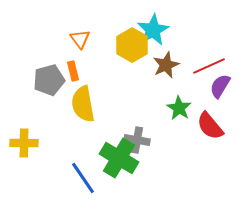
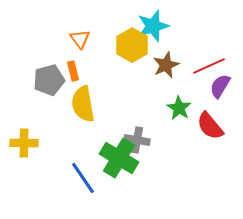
cyan star: moved 4 px up; rotated 12 degrees clockwise
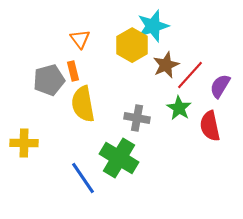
red line: moved 19 px left, 9 px down; rotated 24 degrees counterclockwise
red semicircle: rotated 28 degrees clockwise
gray cross: moved 22 px up
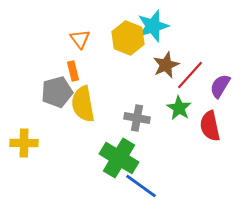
yellow hexagon: moved 4 px left, 7 px up; rotated 8 degrees counterclockwise
gray pentagon: moved 8 px right, 12 px down
blue line: moved 58 px right, 8 px down; rotated 20 degrees counterclockwise
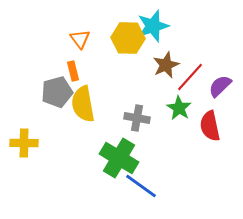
yellow hexagon: rotated 20 degrees counterclockwise
red line: moved 2 px down
purple semicircle: rotated 15 degrees clockwise
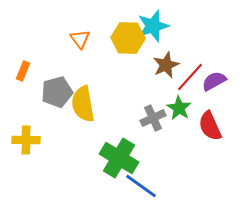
orange rectangle: moved 50 px left; rotated 36 degrees clockwise
purple semicircle: moved 6 px left, 5 px up; rotated 15 degrees clockwise
gray cross: moved 16 px right; rotated 35 degrees counterclockwise
red semicircle: rotated 12 degrees counterclockwise
yellow cross: moved 2 px right, 3 px up
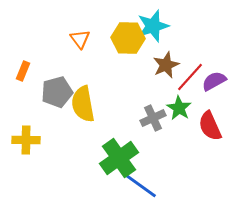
green cross: rotated 24 degrees clockwise
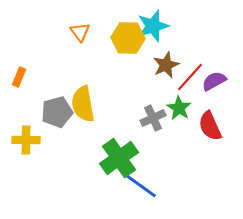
orange triangle: moved 7 px up
orange rectangle: moved 4 px left, 6 px down
gray pentagon: moved 20 px down
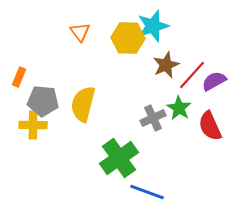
red line: moved 2 px right, 2 px up
yellow semicircle: rotated 24 degrees clockwise
gray pentagon: moved 14 px left, 11 px up; rotated 20 degrees clockwise
yellow cross: moved 7 px right, 15 px up
blue line: moved 6 px right, 6 px down; rotated 16 degrees counterclockwise
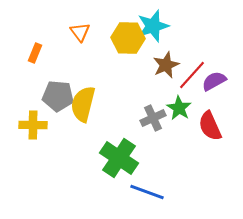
orange rectangle: moved 16 px right, 24 px up
gray pentagon: moved 15 px right, 5 px up
green cross: rotated 21 degrees counterclockwise
